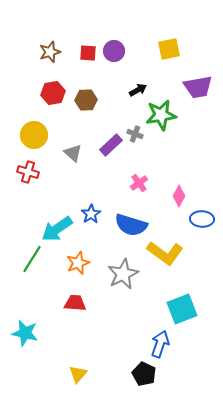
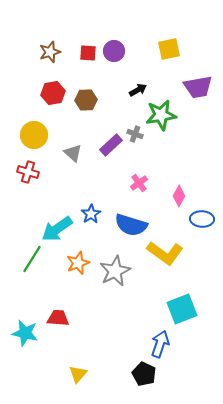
gray star: moved 8 px left, 3 px up
red trapezoid: moved 17 px left, 15 px down
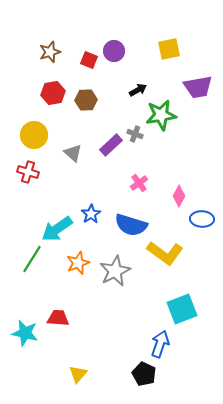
red square: moved 1 px right, 7 px down; rotated 18 degrees clockwise
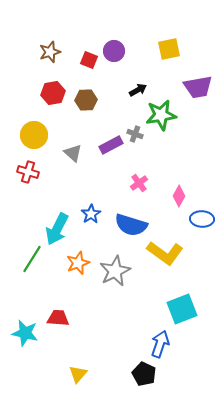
purple rectangle: rotated 15 degrees clockwise
cyan arrow: rotated 28 degrees counterclockwise
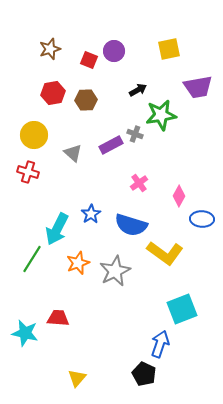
brown star: moved 3 px up
yellow triangle: moved 1 px left, 4 px down
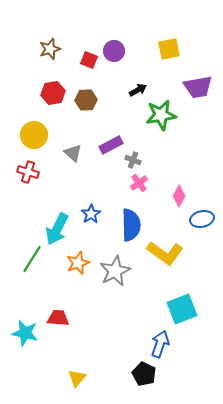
gray cross: moved 2 px left, 26 px down
blue ellipse: rotated 15 degrees counterclockwise
blue semicircle: rotated 108 degrees counterclockwise
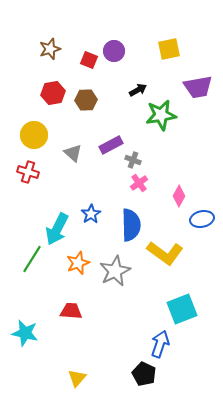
red trapezoid: moved 13 px right, 7 px up
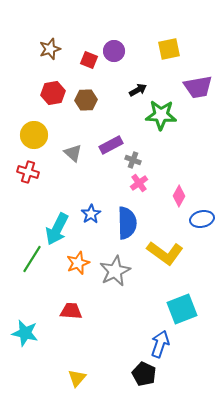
green star: rotated 12 degrees clockwise
blue semicircle: moved 4 px left, 2 px up
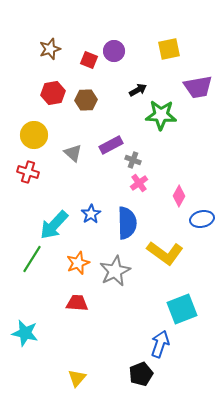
cyan arrow: moved 3 px left, 4 px up; rotated 16 degrees clockwise
red trapezoid: moved 6 px right, 8 px up
black pentagon: moved 3 px left; rotated 25 degrees clockwise
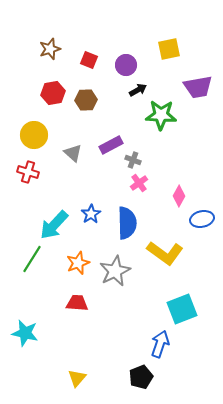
purple circle: moved 12 px right, 14 px down
black pentagon: moved 3 px down
